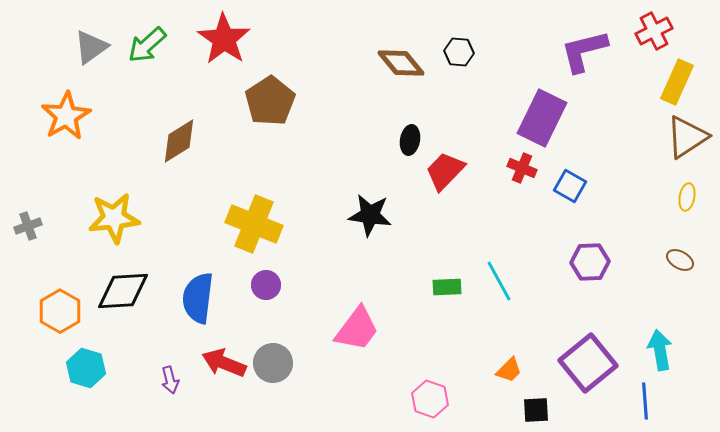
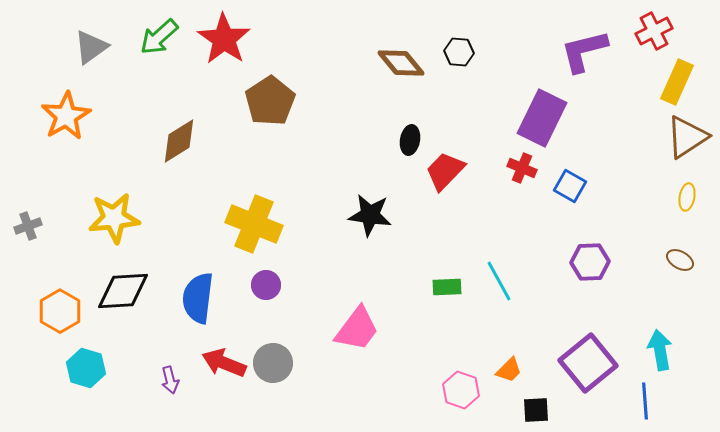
green arrow at (147, 45): moved 12 px right, 8 px up
pink hexagon at (430, 399): moved 31 px right, 9 px up
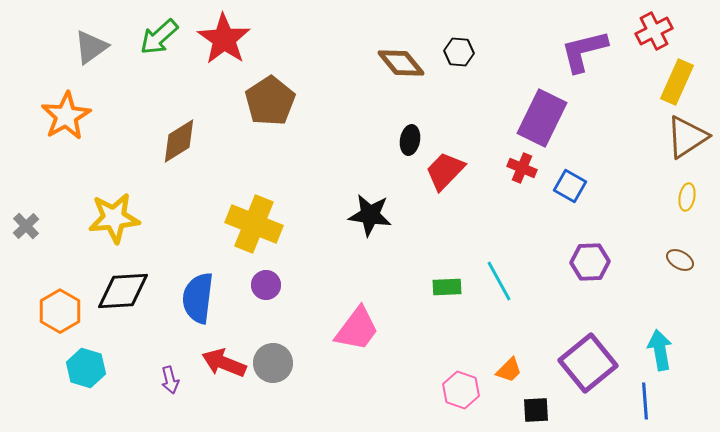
gray cross at (28, 226): moved 2 px left; rotated 24 degrees counterclockwise
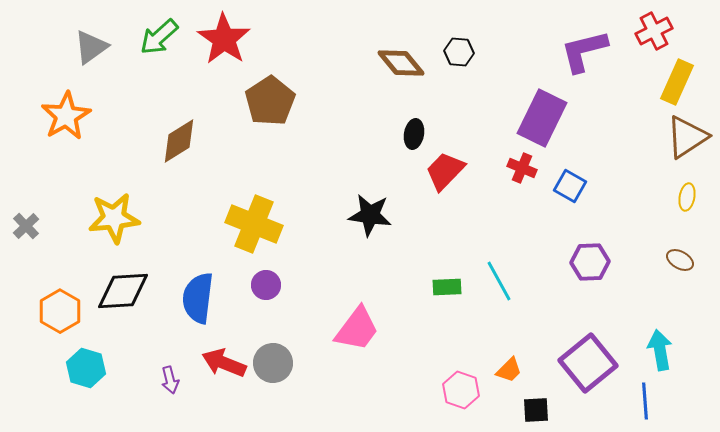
black ellipse at (410, 140): moved 4 px right, 6 px up
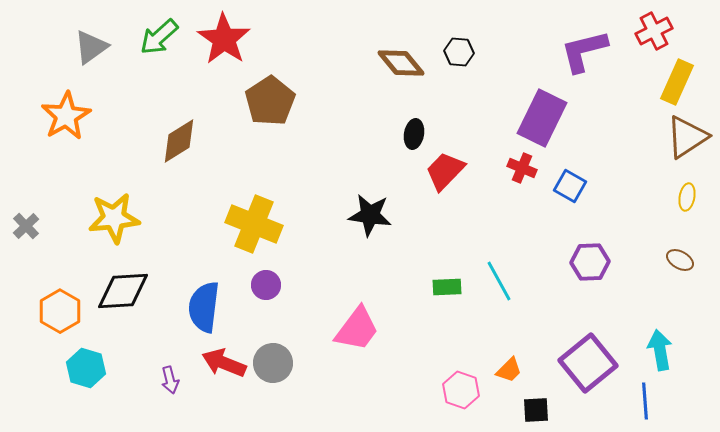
blue semicircle at (198, 298): moved 6 px right, 9 px down
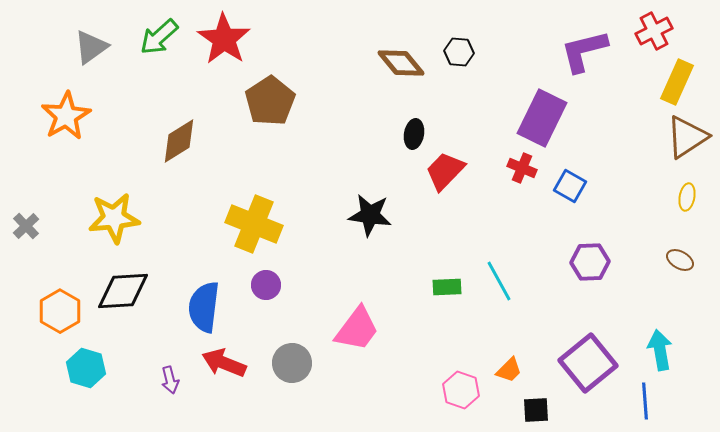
gray circle at (273, 363): moved 19 px right
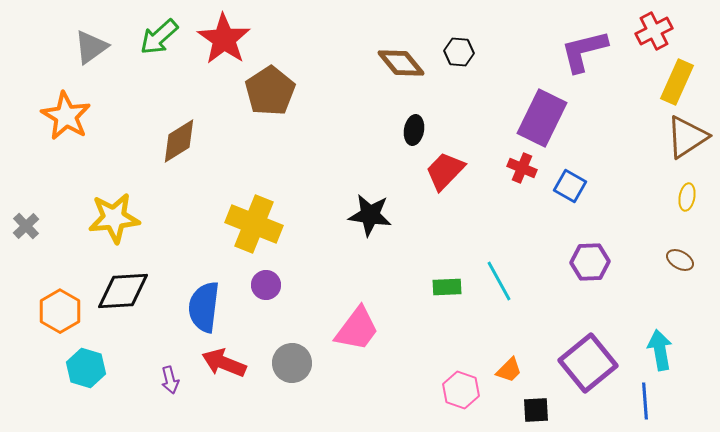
brown pentagon at (270, 101): moved 10 px up
orange star at (66, 116): rotated 12 degrees counterclockwise
black ellipse at (414, 134): moved 4 px up
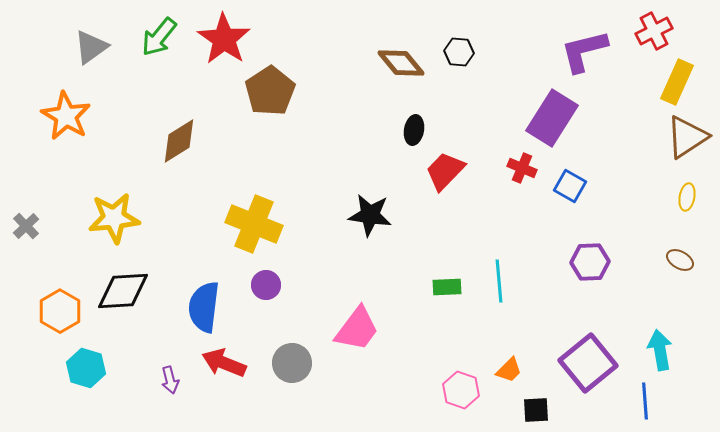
green arrow at (159, 37): rotated 9 degrees counterclockwise
purple rectangle at (542, 118): moved 10 px right; rotated 6 degrees clockwise
cyan line at (499, 281): rotated 24 degrees clockwise
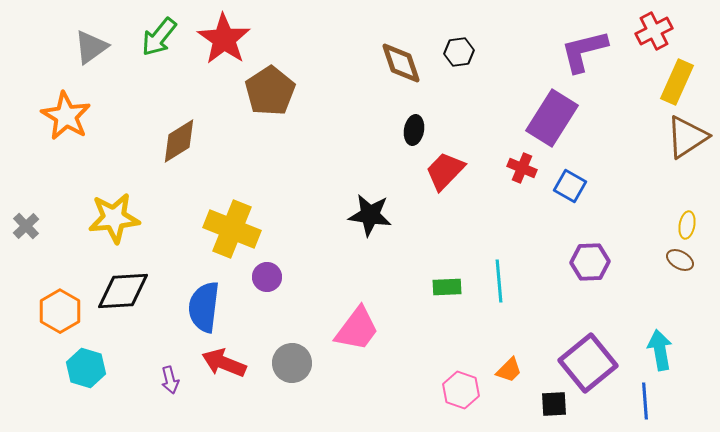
black hexagon at (459, 52): rotated 12 degrees counterclockwise
brown diamond at (401, 63): rotated 21 degrees clockwise
yellow ellipse at (687, 197): moved 28 px down
yellow cross at (254, 224): moved 22 px left, 5 px down
purple circle at (266, 285): moved 1 px right, 8 px up
black square at (536, 410): moved 18 px right, 6 px up
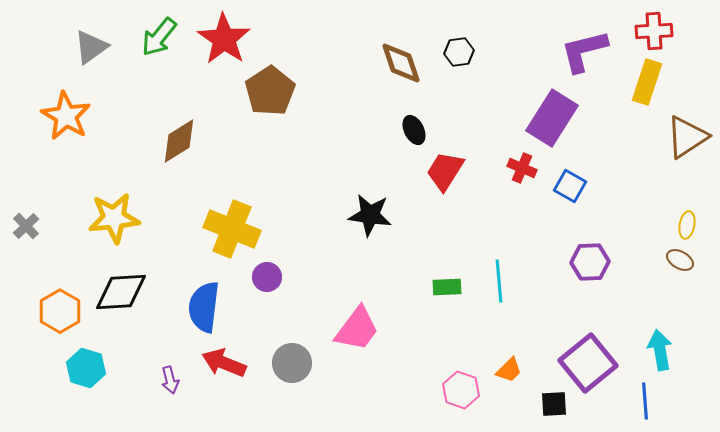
red cross at (654, 31): rotated 24 degrees clockwise
yellow rectangle at (677, 82): moved 30 px left; rotated 6 degrees counterclockwise
black ellipse at (414, 130): rotated 36 degrees counterclockwise
red trapezoid at (445, 171): rotated 12 degrees counterclockwise
black diamond at (123, 291): moved 2 px left, 1 px down
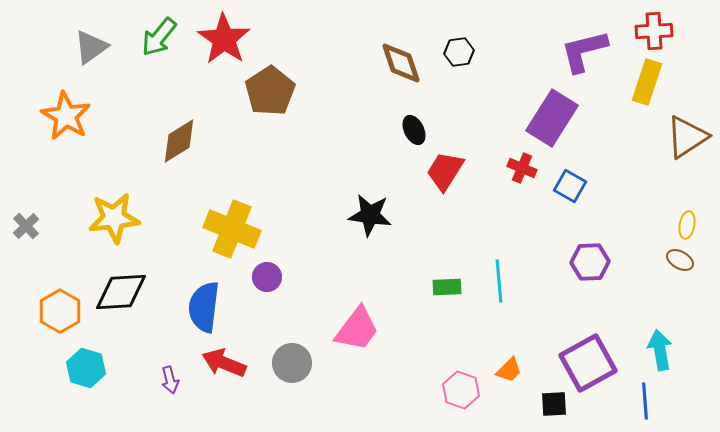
purple square at (588, 363): rotated 10 degrees clockwise
